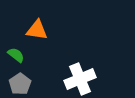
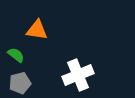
white cross: moved 2 px left, 4 px up
gray pentagon: moved 1 px up; rotated 20 degrees clockwise
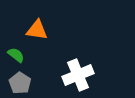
gray pentagon: rotated 25 degrees counterclockwise
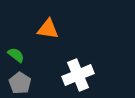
orange triangle: moved 11 px right, 1 px up
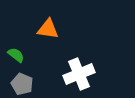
white cross: moved 1 px right, 1 px up
gray pentagon: moved 2 px right, 1 px down; rotated 10 degrees counterclockwise
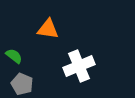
green semicircle: moved 2 px left, 1 px down
white cross: moved 8 px up
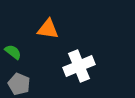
green semicircle: moved 1 px left, 4 px up
gray pentagon: moved 3 px left
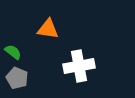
white cross: rotated 12 degrees clockwise
gray pentagon: moved 2 px left, 6 px up
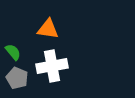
green semicircle: rotated 12 degrees clockwise
white cross: moved 27 px left
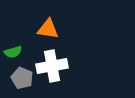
green semicircle: rotated 114 degrees clockwise
gray pentagon: moved 5 px right
